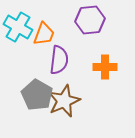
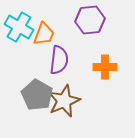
cyan cross: moved 1 px right
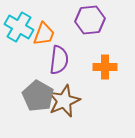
gray pentagon: moved 1 px right, 1 px down
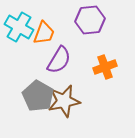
orange trapezoid: moved 1 px up
purple semicircle: rotated 24 degrees clockwise
orange cross: rotated 20 degrees counterclockwise
brown star: rotated 12 degrees clockwise
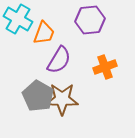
cyan cross: moved 1 px left, 8 px up
brown star: moved 2 px left, 2 px up; rotated 12 degrees clockwise
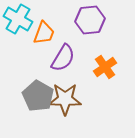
purple semicircle: moved 4 px right, 2 px up
orange cross: rotated 15 degrees counterclockwise
brown star: moved 3 px right
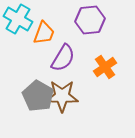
brown star: moved 3 px left, 3 px up
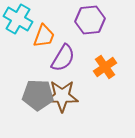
orange trapezoid: moved 3 px down
gray pentagon: moved 1 px up; rotated 28 degrees counterclockwise
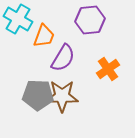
orange cross: moved 3 px right, 2 px down
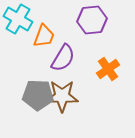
purple hexagon: moved 2 px right
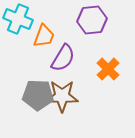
cyan cross: rotated 8 degrees counterclockwise
orange cross: rotated 10 degrees counterclockwise
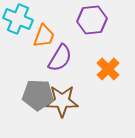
purple semicircle: moved 3 px left
brown star: moved 5 px down
